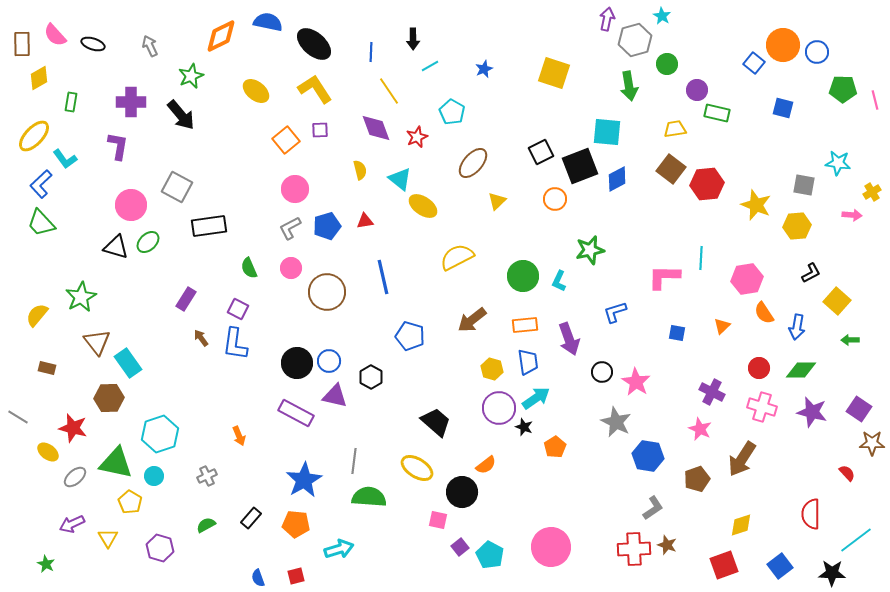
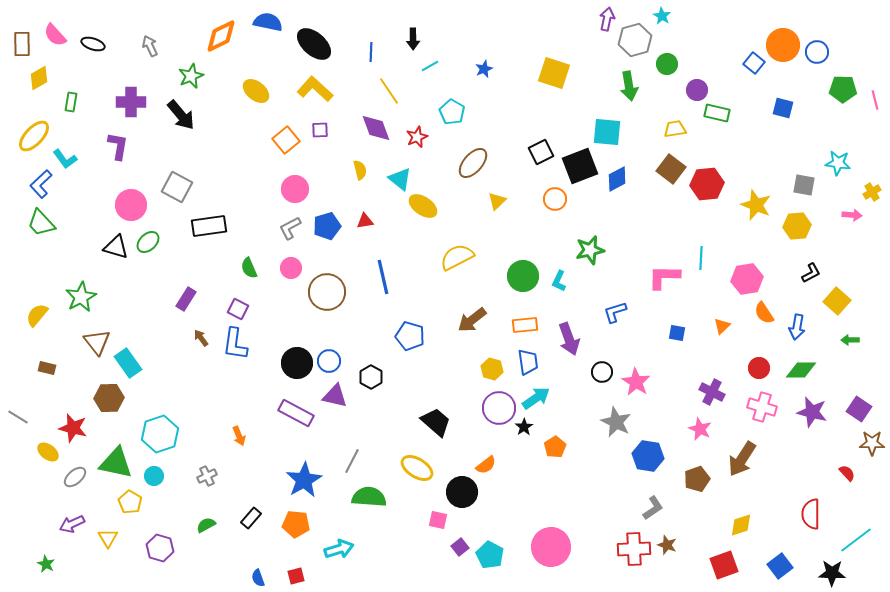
yellow L-shape at (315, 89): rotated 15 degrees counterclockwise
black star at (524, 427): rotated 18 degrees clockwise
gray line at (354, 461): moved 2 px left; rotated 20 degrees clockwise
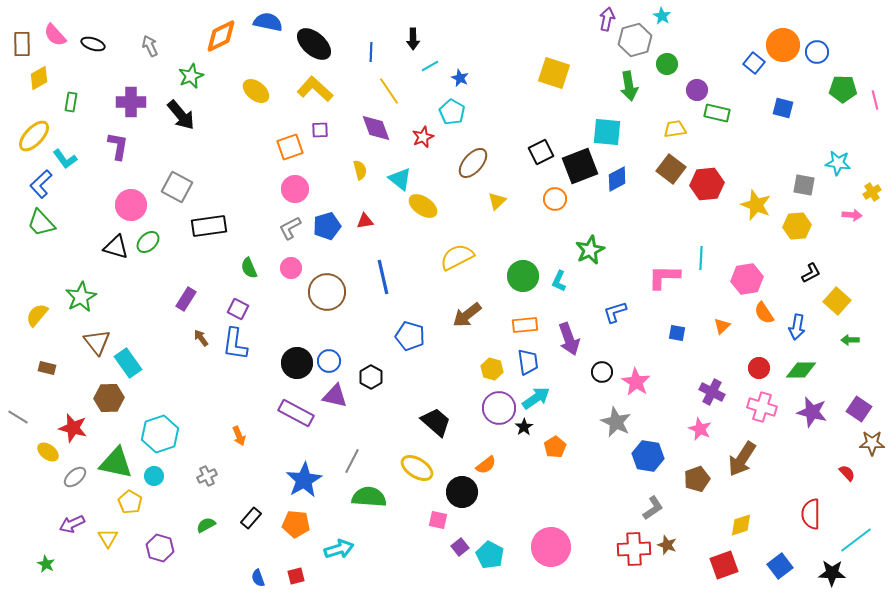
blue star at (484, 69): moved 24 px left, 9 px down; rotated 24 degrees counterclockwise
red star at (417, 137): moved 6 px right
orange square at (286, 140): moved 4 px right, 7 px down; rotated 20 degrees clockwise
green star at (590, 250): rotated 12 degrees counterclockwise
brown arrow at (472, 320): moved 5 px left, 5 px up
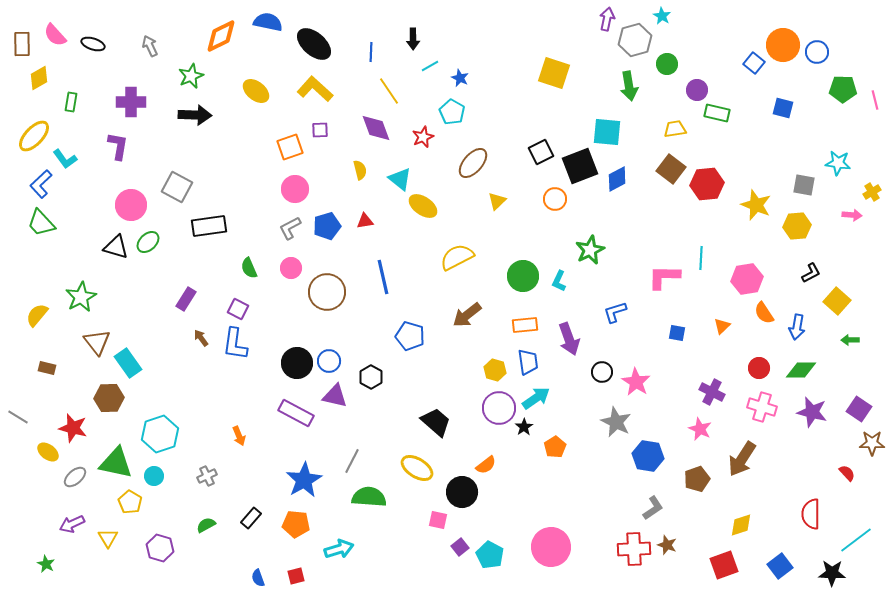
black arrow at (181, 115): moved 14 px right; rotated 48 degrees counterclockwise
yellow hexagon at (492, 369): moved 3 px right, 1 px down
